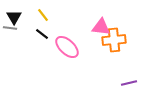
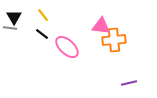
pink triangle: moved 1 px up
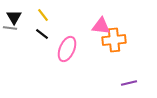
pink ellipse: moved 2 px down; rotated 70 degrees clockwise
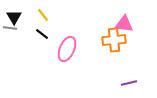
pink triangle: moved 23 px right, 2 px up
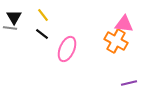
orange cross: moved 2 px right, 1 px down; rotated 35 degrees clockwise
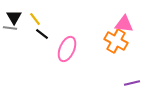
yellow line: moved 8 px left, 4 px down
purple line: moved 3 px right
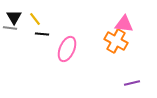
black line: rotated 32 degrees counterclockwise
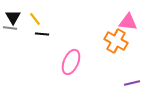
black triangle: moved 1 px left
pink triangle: moved 4 px right, 2 px up
pink ellipse: moved 4 px right, 13 px down
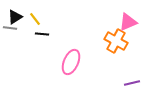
black triangle: moved 2 px right; rotated 28 degrees clockwise
pink triangle: rotated 30 degrees counterclockwise
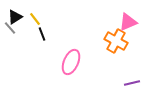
gray line: rotated 40 degrees clockwise
black line: rotated 64 degrees clockwise
